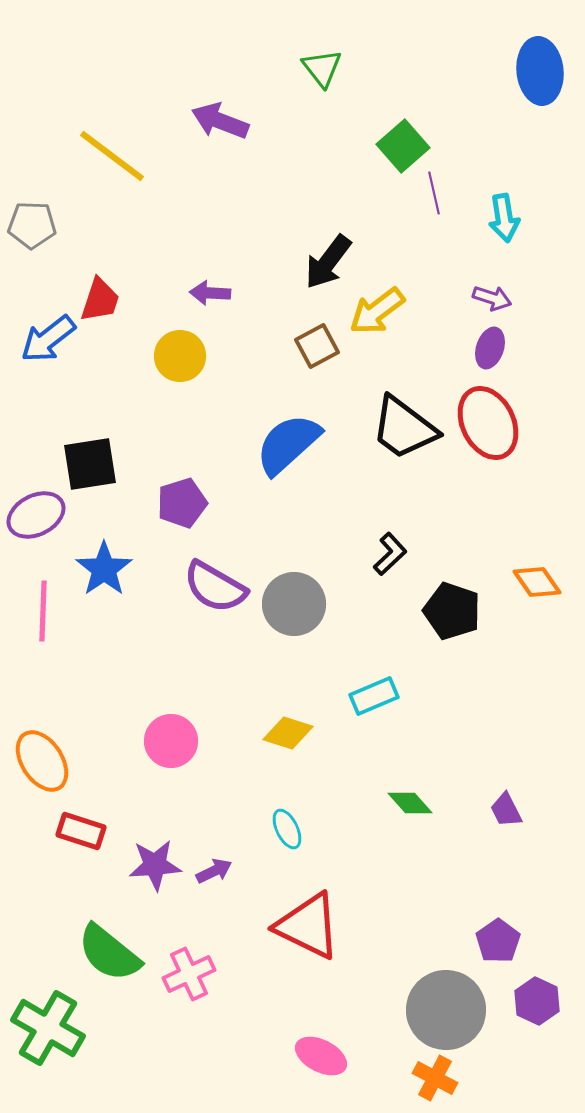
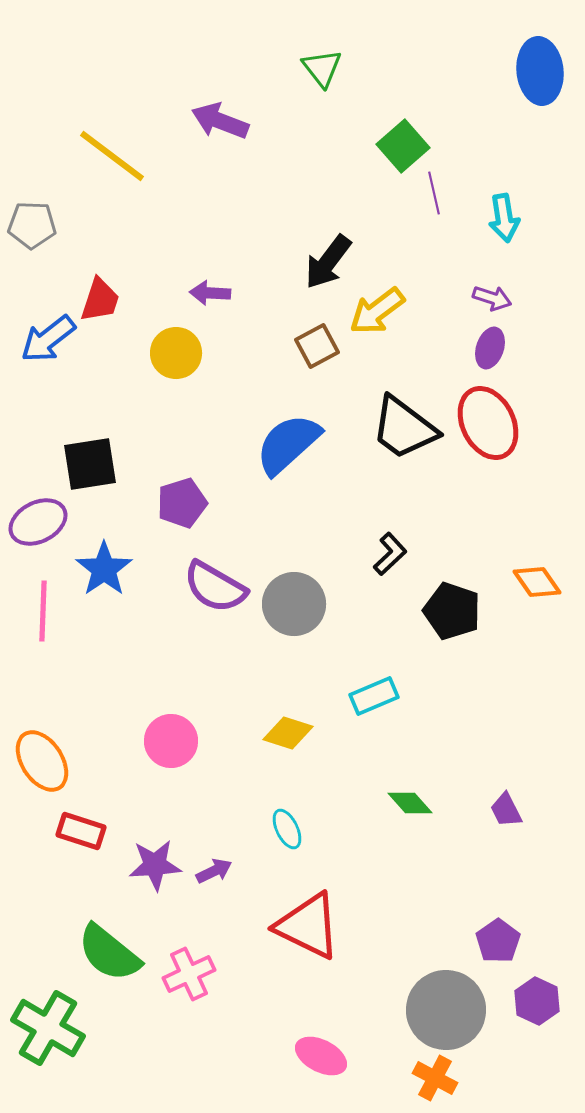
yellow circle at (180, 356): moved 4 px left, 3 px up
purple ellipse at (36, 515): moved 2 px right, 7 px down
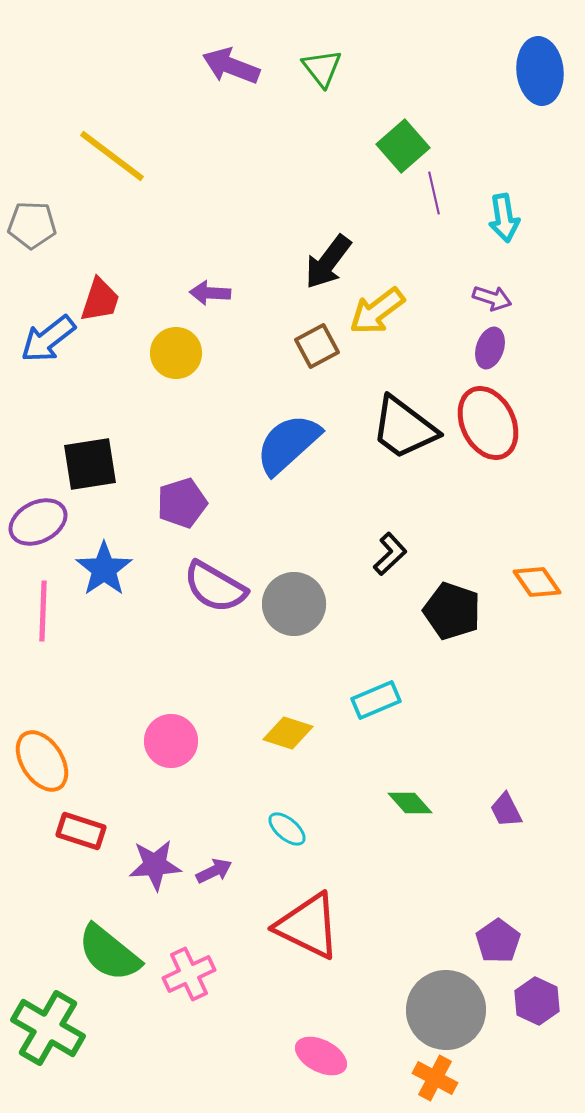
purple arrow at (220, 121): moved 11 px right, 55 px up
cyan rectangle at (374, 696): moved 2 px right, 4 px down
cyan ellipse at (287, 829): rotated 24 degrees counterclockwise
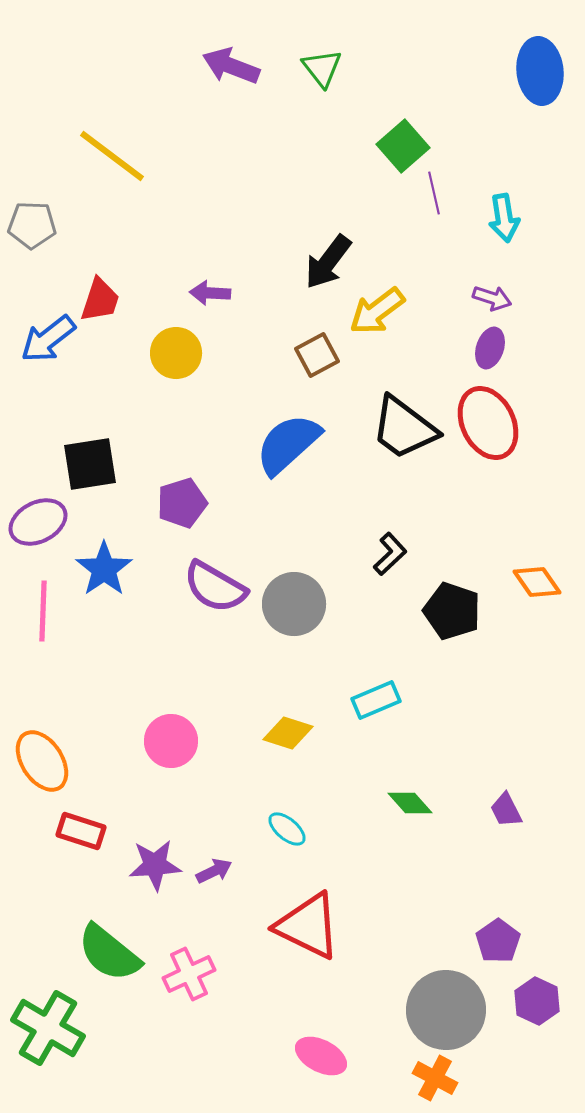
brown square at (317, 346): moved 9 px down
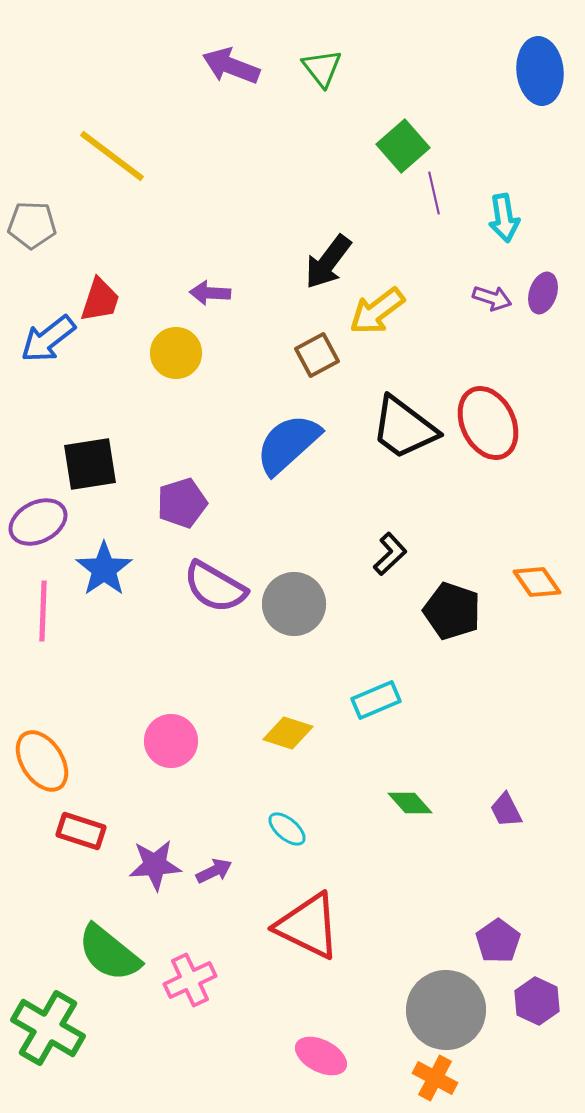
purple ellipse at (490, 348): moved 53 px right, 55 px up
pink cross at (189, 974): moved 1 px right, 6 px down
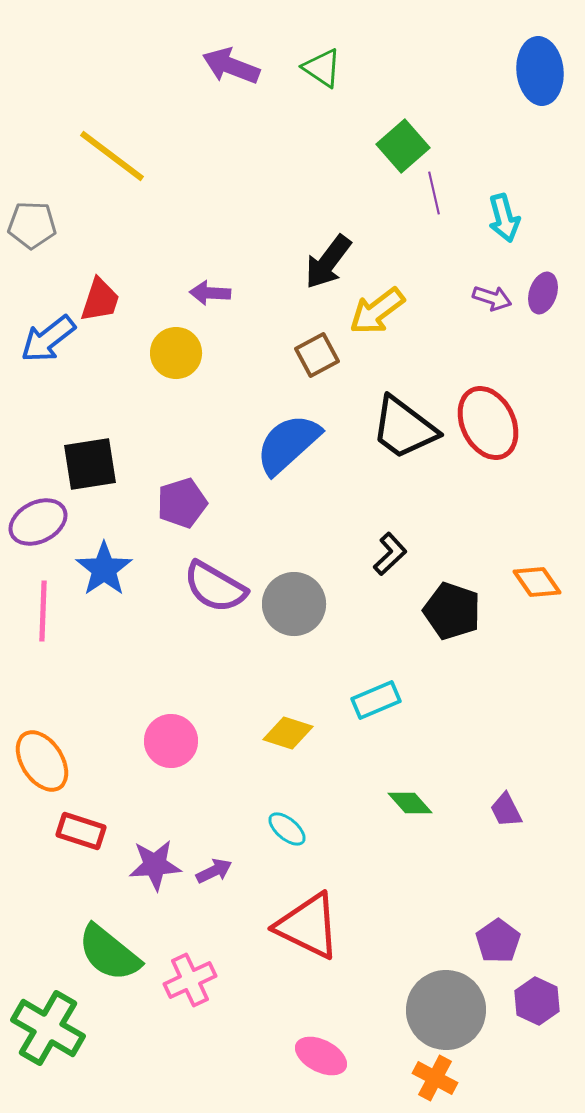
green triangle at (322, 68): rotated 18 degrees counterclockwise
cyan arrow at (504, 218): rotated 6 degrees counterclockwise
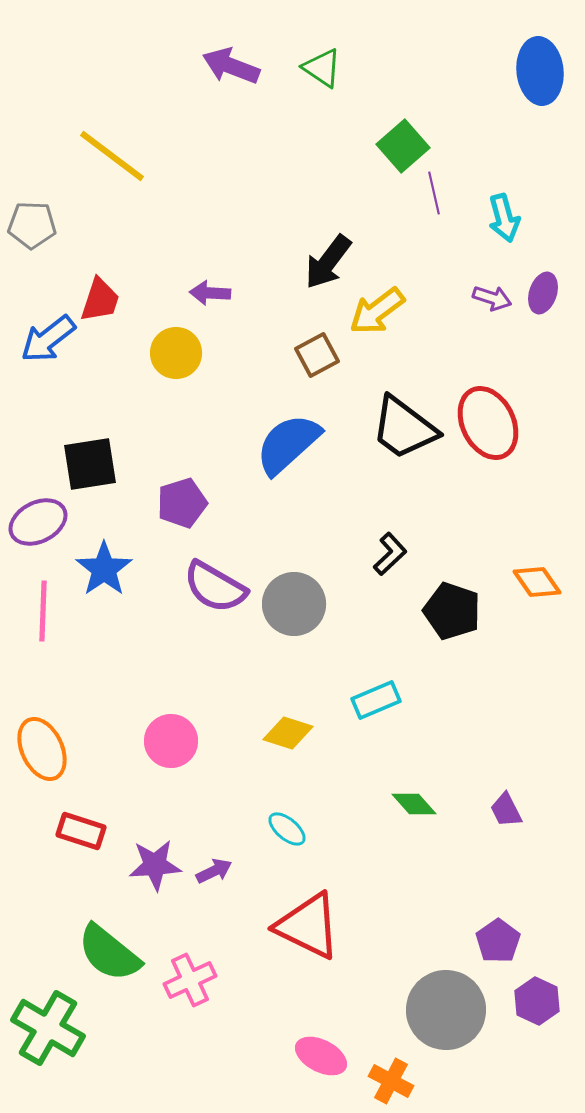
orange ellipse at (42, 761): moved 12 px up; rotated 8 degrees clockwise
green diamond at (410, 803): moved 4 px right, 1 px down
orange cross at (435, 1078): moved 44 px left, 3 px down
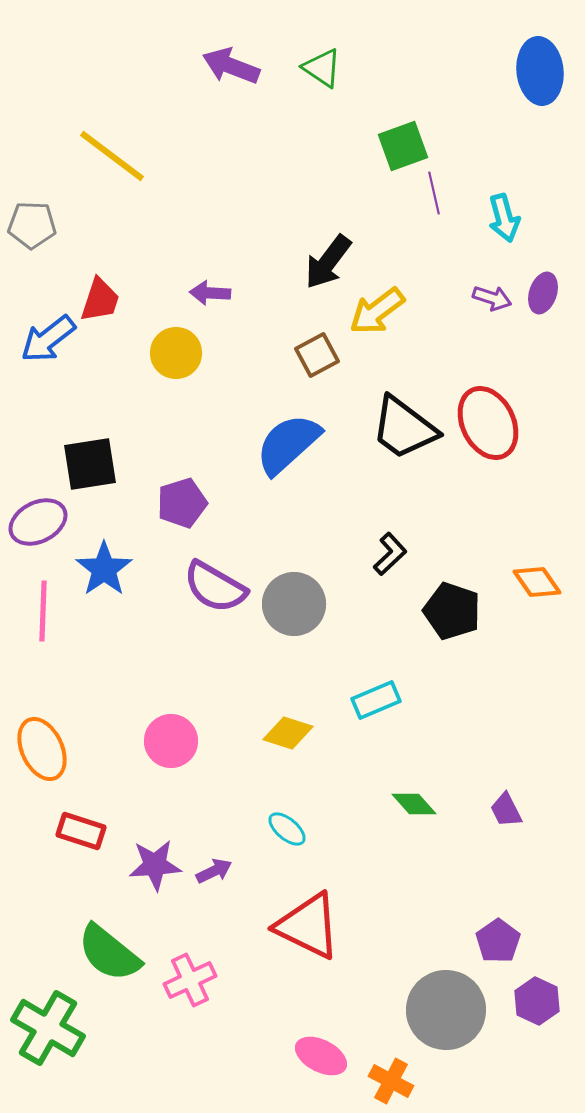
green square at (403, 146): rotated 21 degrees clockwise
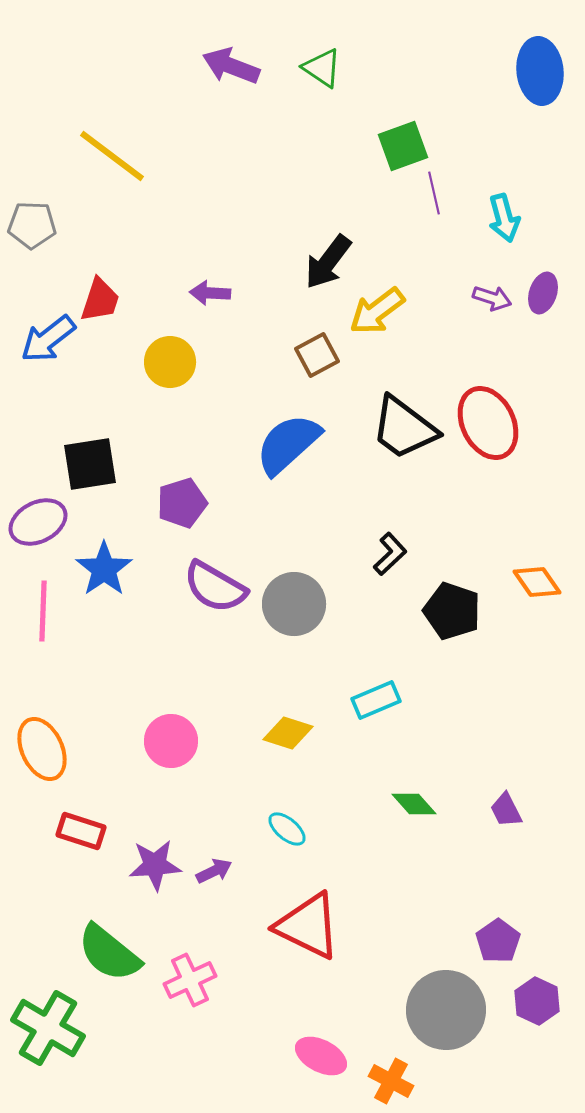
yellow circle at (176, 353): moved 6 px left, 9 px down
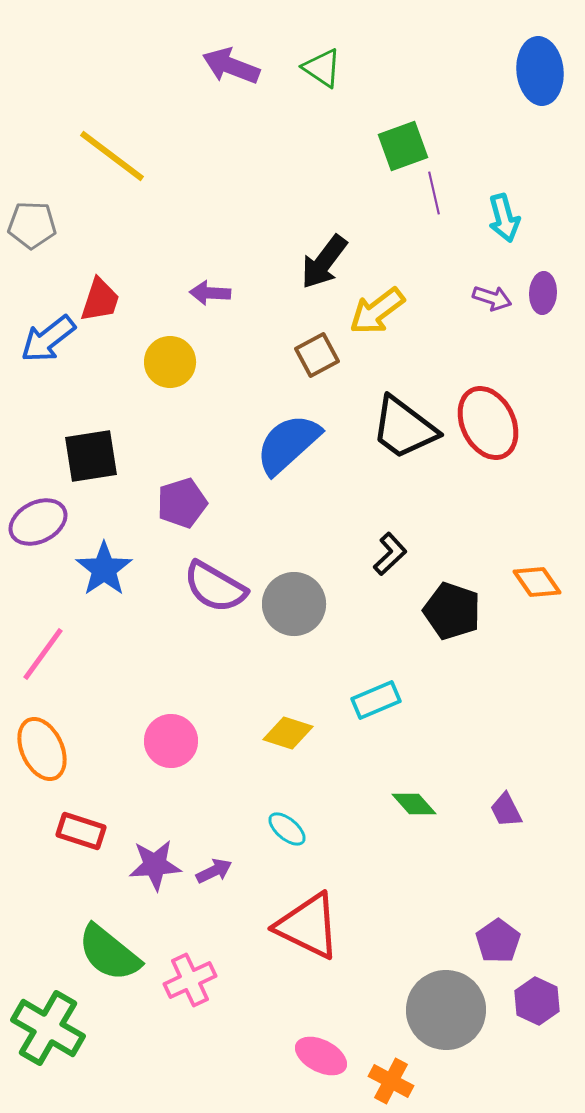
black arrow at (328, 262): moved 4 px left
purple ellipse at (543, 293): rotated 15 degrees counterclockwise
black square at (90, 464): moved 1 px right, 8 px up
pink line at (43, 611): moved 43 px down; rotated 34 degrees clockwise
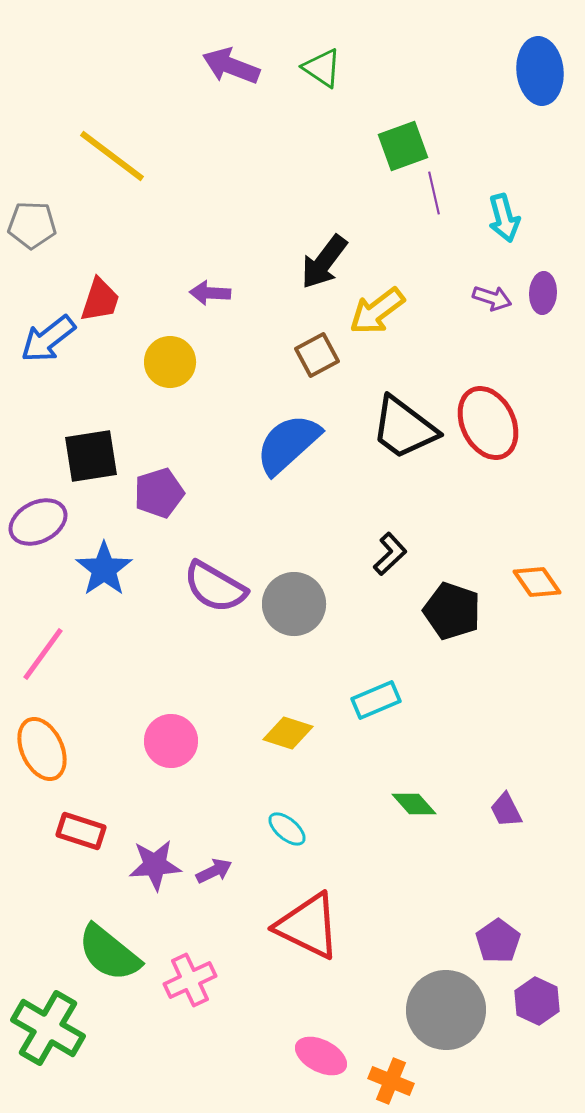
purple pentagon at (182, 503): moved 23 px left, 10 px up
orange cross at (391, 1081): rotated 6 degrees counterclockwise
